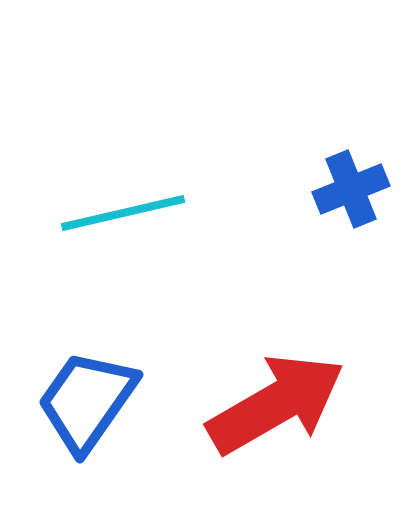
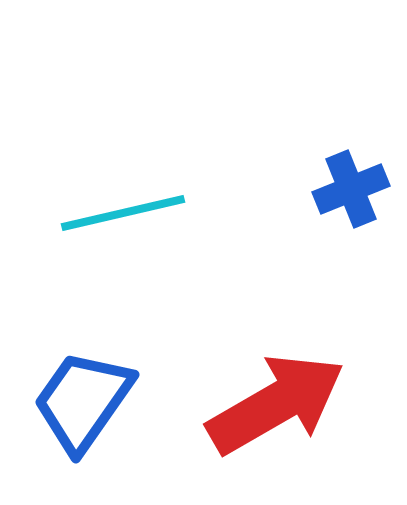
blue trapezoid: moved 4 px left
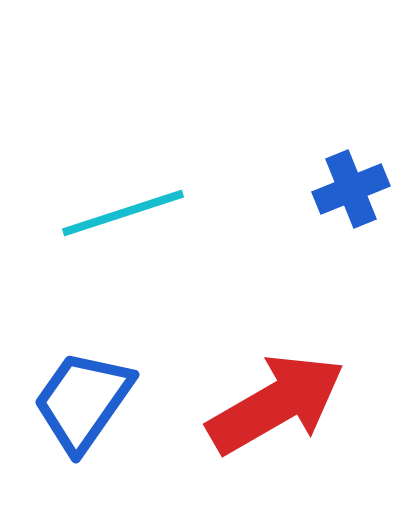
cyan line: rotated 5 degrees counterclockwise
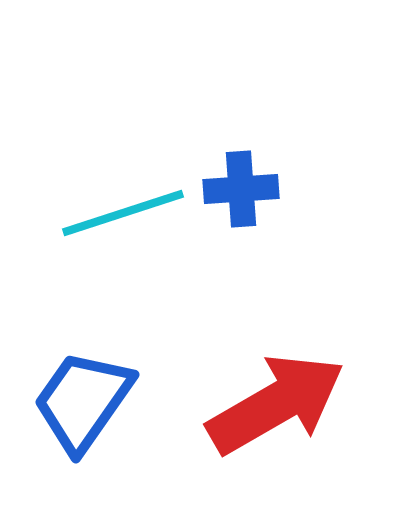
blue cross: moved 110 px left; rotated 18 degrees clockwise
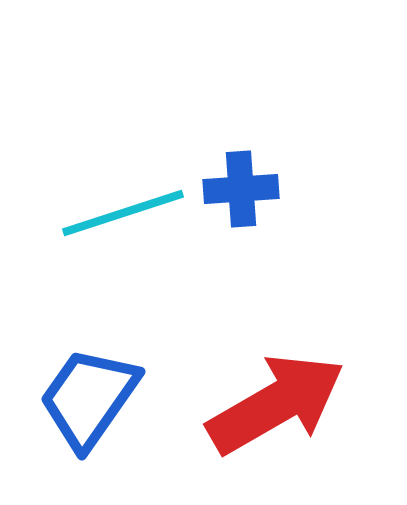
blue trapezoid: moved 6 px right, 3 px up
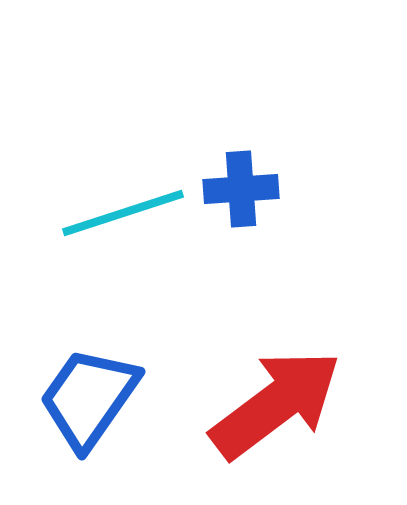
red arrow: rotated 7 degrees counterclockwise
